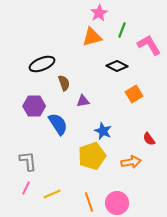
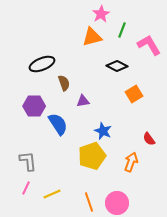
pink star: moved 2 px right, 1 px down
orange arrow: rotated 60 degrees counterclockwise
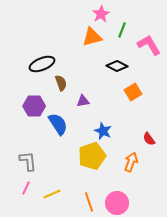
brown semicircle: moved 3 px left
orange square: moved 1 px left, 2 px up
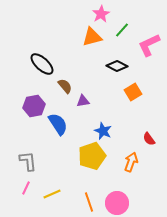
green line: rotated 21 degrees clockwise
pink L-shape: rotated 85 degrees counterclockwise
black ellipse: rotated 65 degrees clockwise
brown semicircle: moved 4 px right, 3 px down; rotated 21 degrees counterclockwise
purple hexagon: rotated 10 degrees counterclockwise
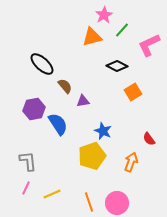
pink star: moved 3 px right, 1 px down
purple hexagon: moved 3 px down
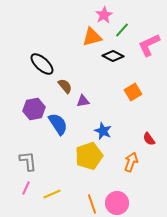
black diamond: moved 4 px left, 10 px up
yellow pentagon: moved 3 px left
orange line: moved 3 px right, 2 px down
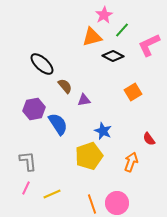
purple triangle: moved 1 px right, 1 px up
